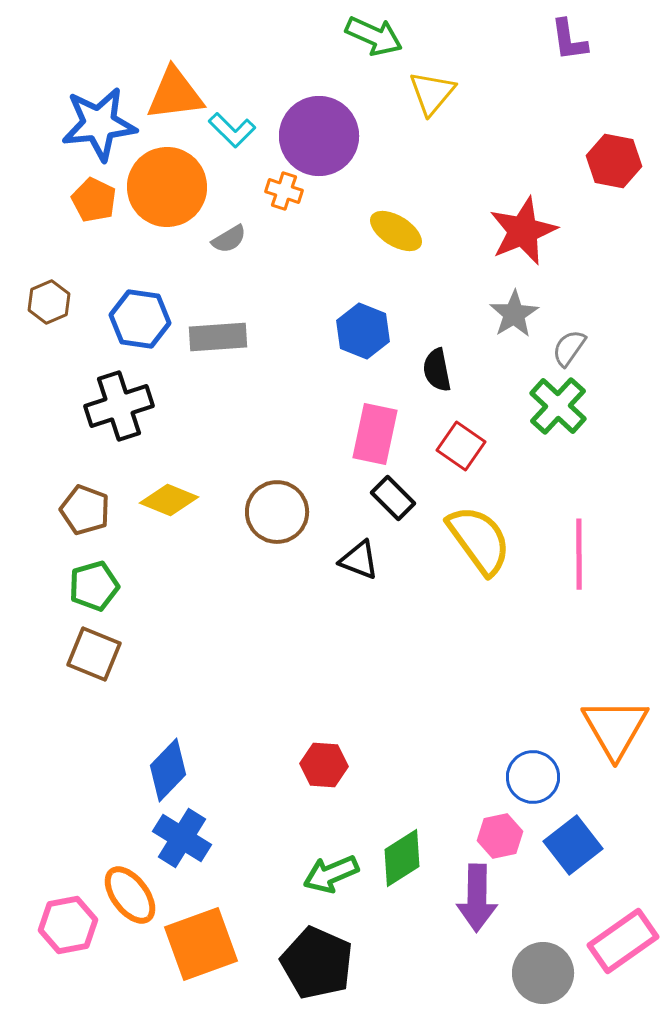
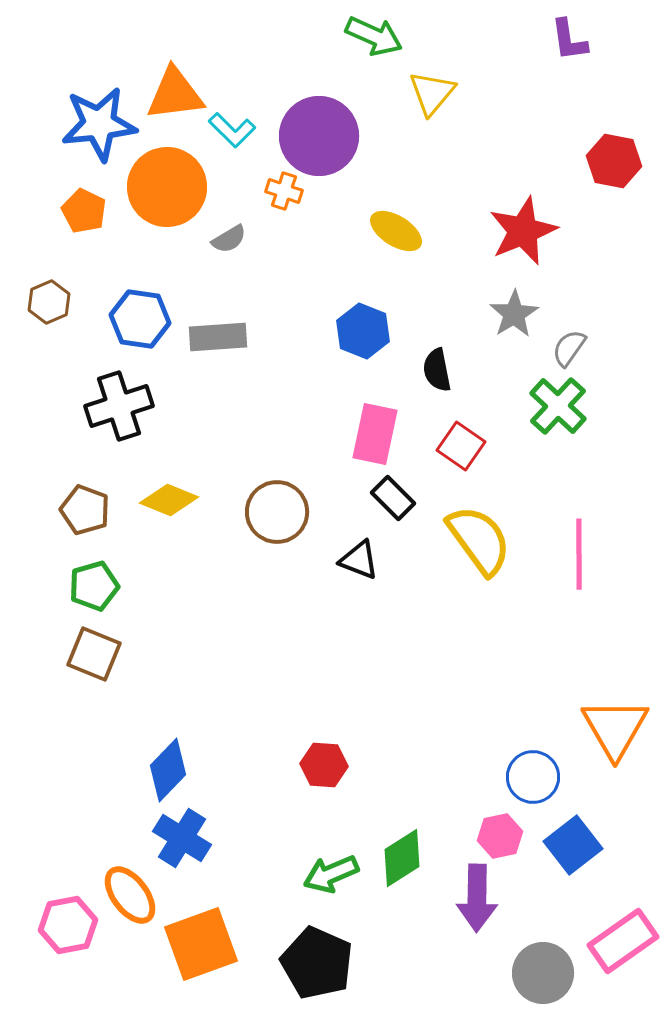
orange pentagon at (94, 200): moved 10 px left, 11 px down
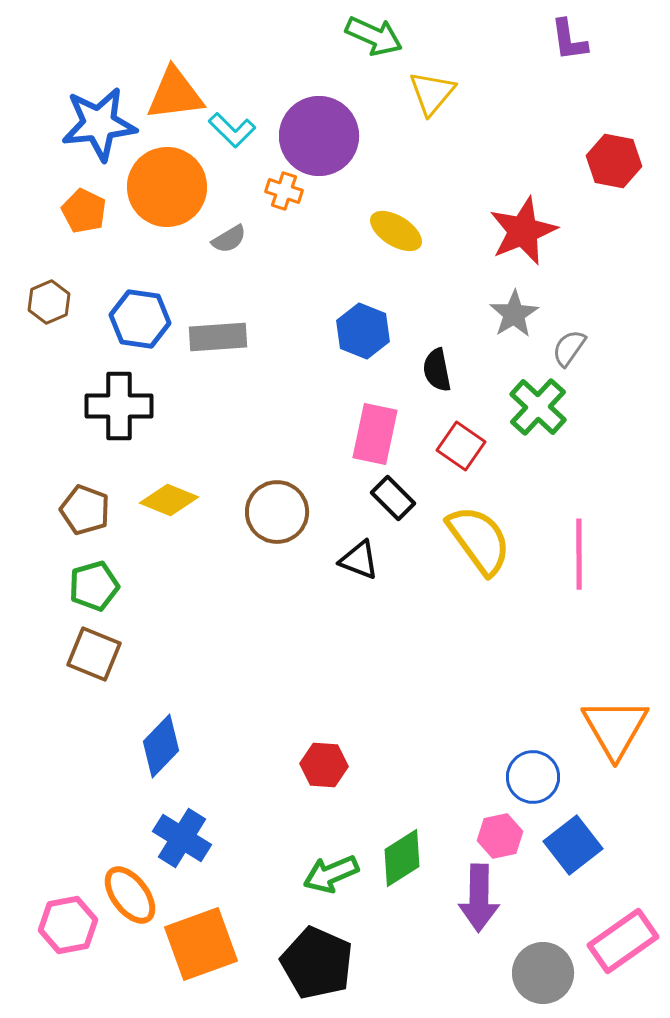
black cross at (119, 406): rotated 18 degrees clockwise
green cross at (558, 406): moved 20 px left, 1 px down
blue diamond at (168, 770): moved 7 px left, 24 px up
purple arrow at (477, 898): moved 2 px right
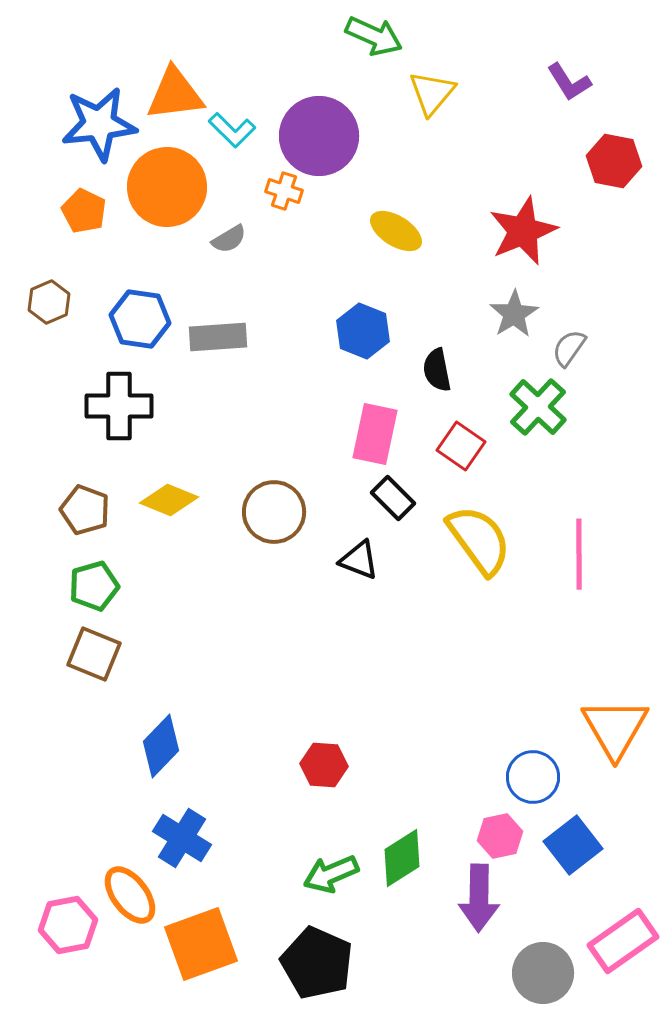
purple L-shape at (569, 40): moved 42 px down; rotated 24 degrees counterclockwise
brown circle at (277, 512): moved 3 px left
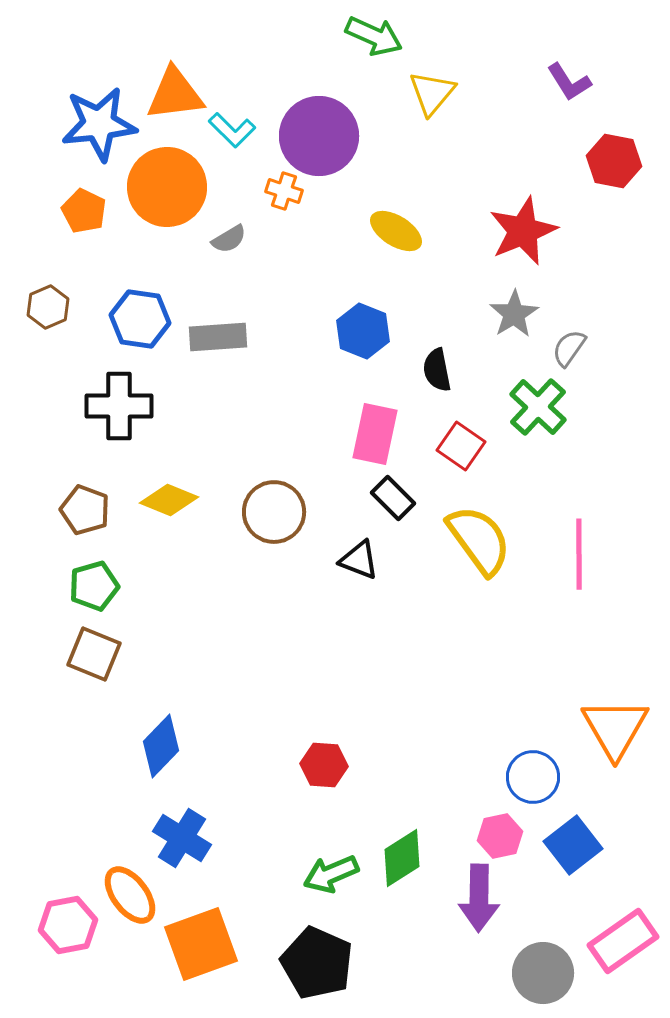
brown hexagon at (49, 302): moved 1 px left, 5 px down
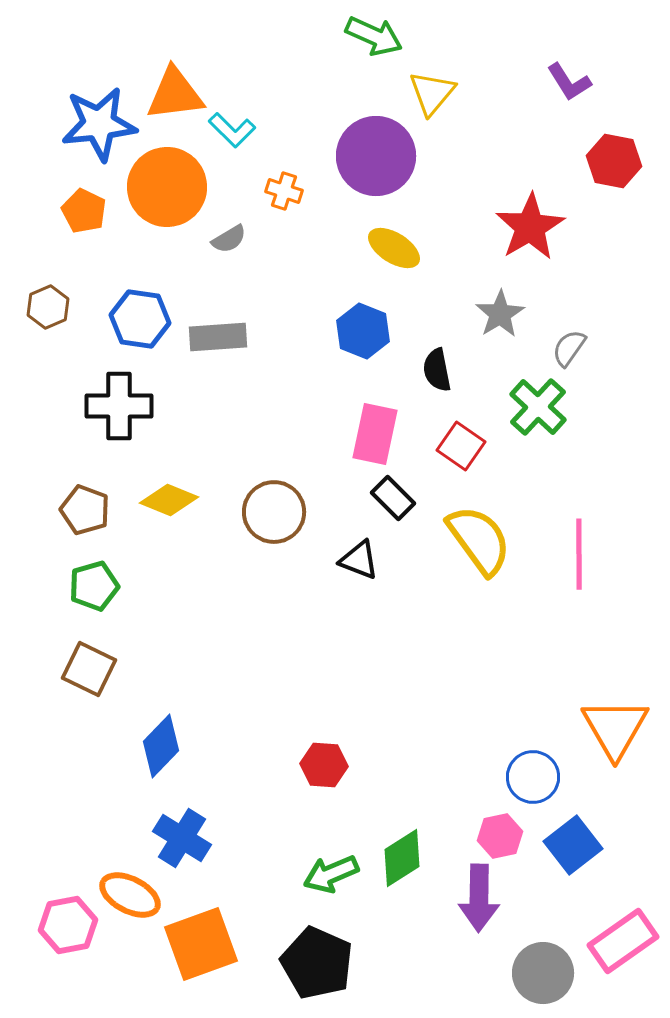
purple circle at (319, 136): moved 57 px right, 20 px down
yellow ellipse at (396, 231): moved 2 px left, 17 px down
red star at (523, 231): moved 7 px right, 4 px up; rotated 8 degrees counterclockwise
gray star at (514, 314): moved 14 px left
brown square at (94, 654): moved 5 px left, 15 px down; rotated 4 degrees clockwise
orange ellipse at (130, 895): rotated 26 degrees counterclockwise
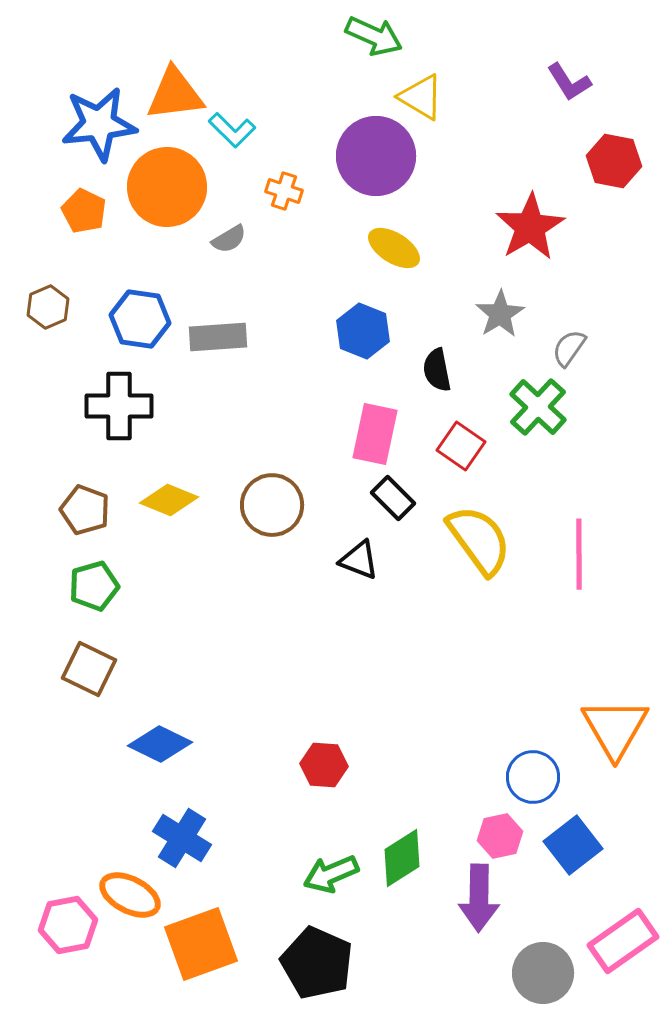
yellow triangle at (432, 93): moved 11 px left, 4 px down; rotated 39 degrees counterclockwise
brown circle at (274, 512): moved 2 px left, 7 px up
blue diamond at (161, 746): moved 1 px left, 2 px up; rotated 72 degrees clockwise
